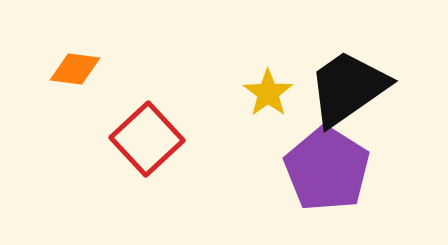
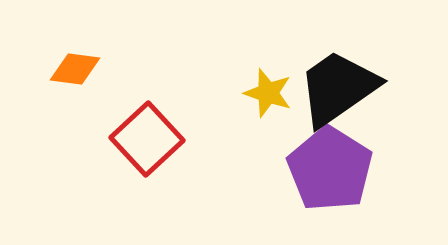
black trapezoid: moved 10 px left
yellow star: rotated 18 degrees counterclockwise
purple pentagon: moved 3 px right
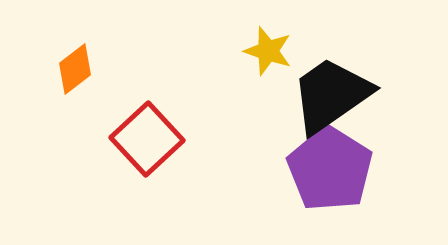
orange diamond: rotated 45 degrees counterclockwise
black trapezoid: moved 7 px left, 7 px down
yellow star: moved 42 px up
